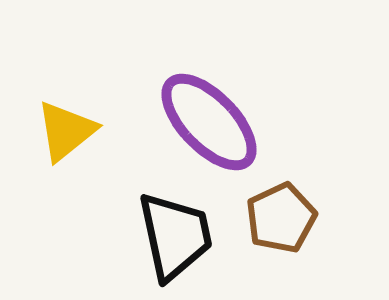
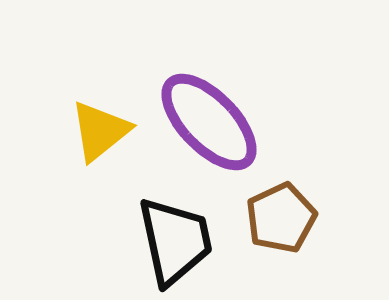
yellow triangle: moved 34 px right
black trapezoid: moved 5 px down
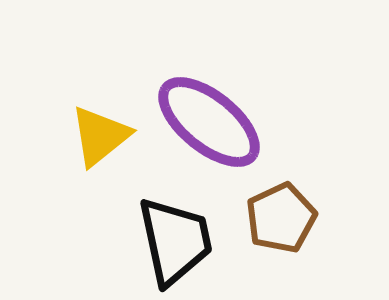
purple ellipse: rotated 7 degrees counterclockwise
yellow triangle: moved 5 px down
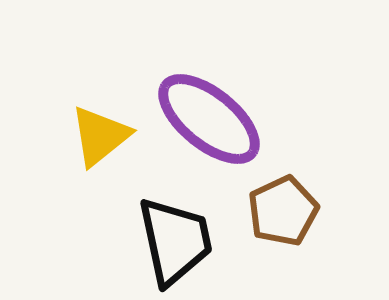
purple ellipse: moved 3 px up
brown pentagon: moved 2 px right, 7 px up
